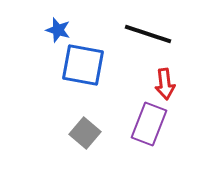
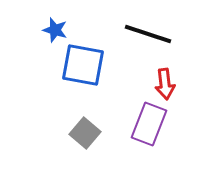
blue star: moved 3 px left
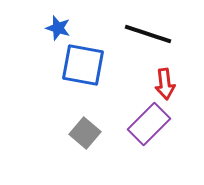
blue star: moved 3 px right, 2 px up
purple rectangle: rotated 24 degrees clockwise
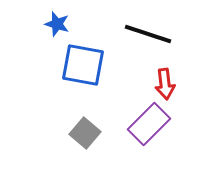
blue star: moved 1 px left, 4 px up
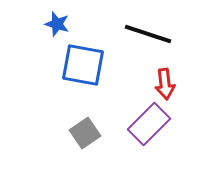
gray square: rotated 16 degrees clockwise
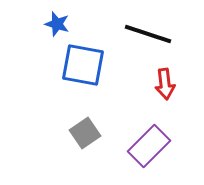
purple rectangle: moved 22 px down
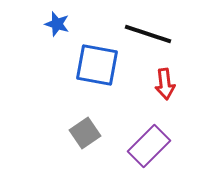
blue square: moved 14 px right
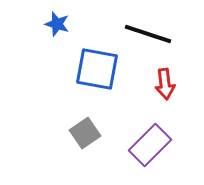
blue square: moved 4 px down
purple rectangle: moved 1 px right, 1 px up
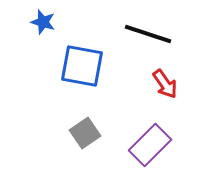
blue star: moved 14 px left, 2 px up
blue square: moved 15 px left, 3 px up
red arrow: rotated 28 degrees counterclockwise
